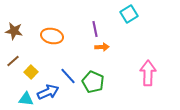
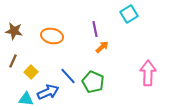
orange arrow: rotated 40 degrees counterclockwise
brown line: rotated 24 degrees counterclockwise
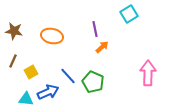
yellow square: rotated 16 degrees clockwise
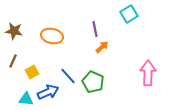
yellow square: moved 1 px right
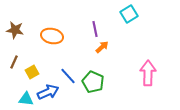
brown star: moved 1 px right, 1 px up
brown line: moved 1 px right, 1 px down
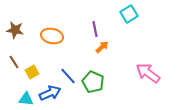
brown line: rotated 56 degrees counterclockwise
pink arrow: rotated 55 degrees counterclockwise
blue arrow: moved 2 px right, 1 px down
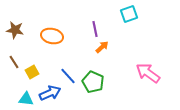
cyan square: rotated 12 degrees clockwise
